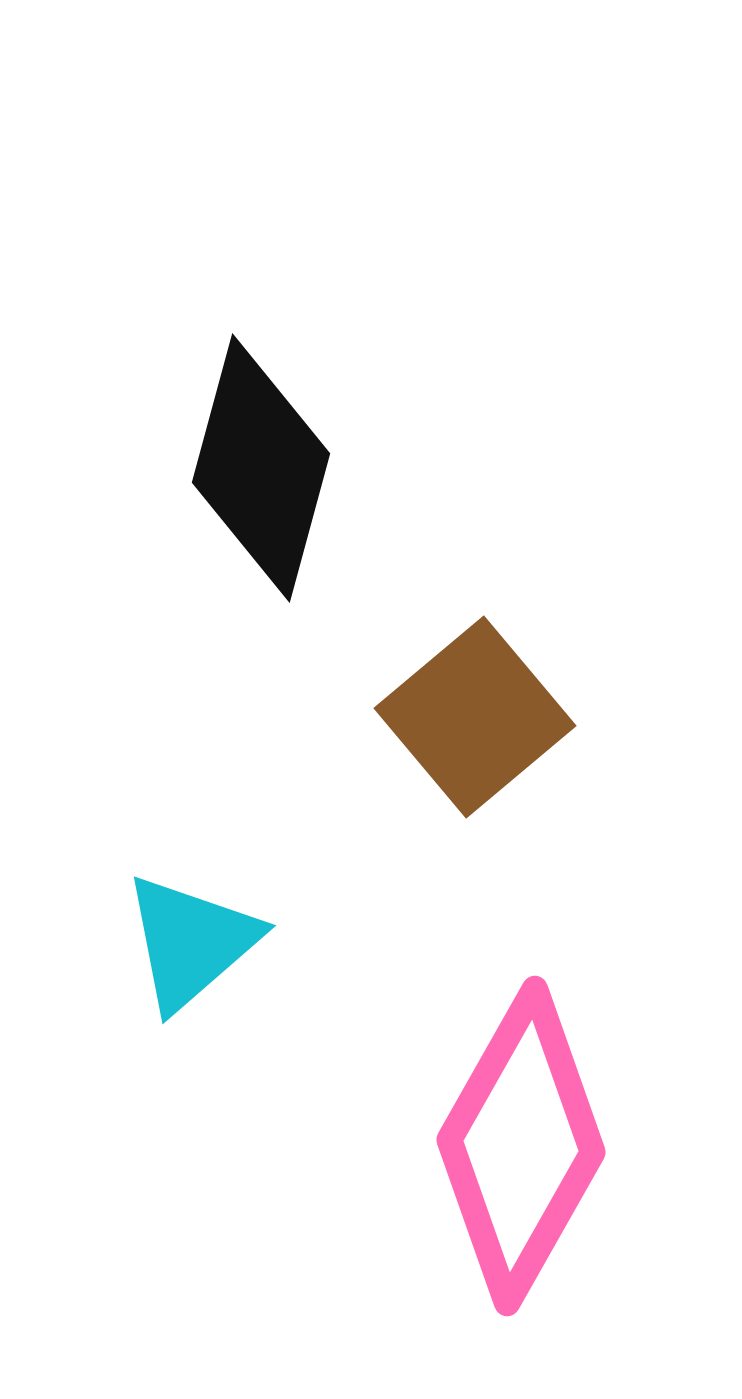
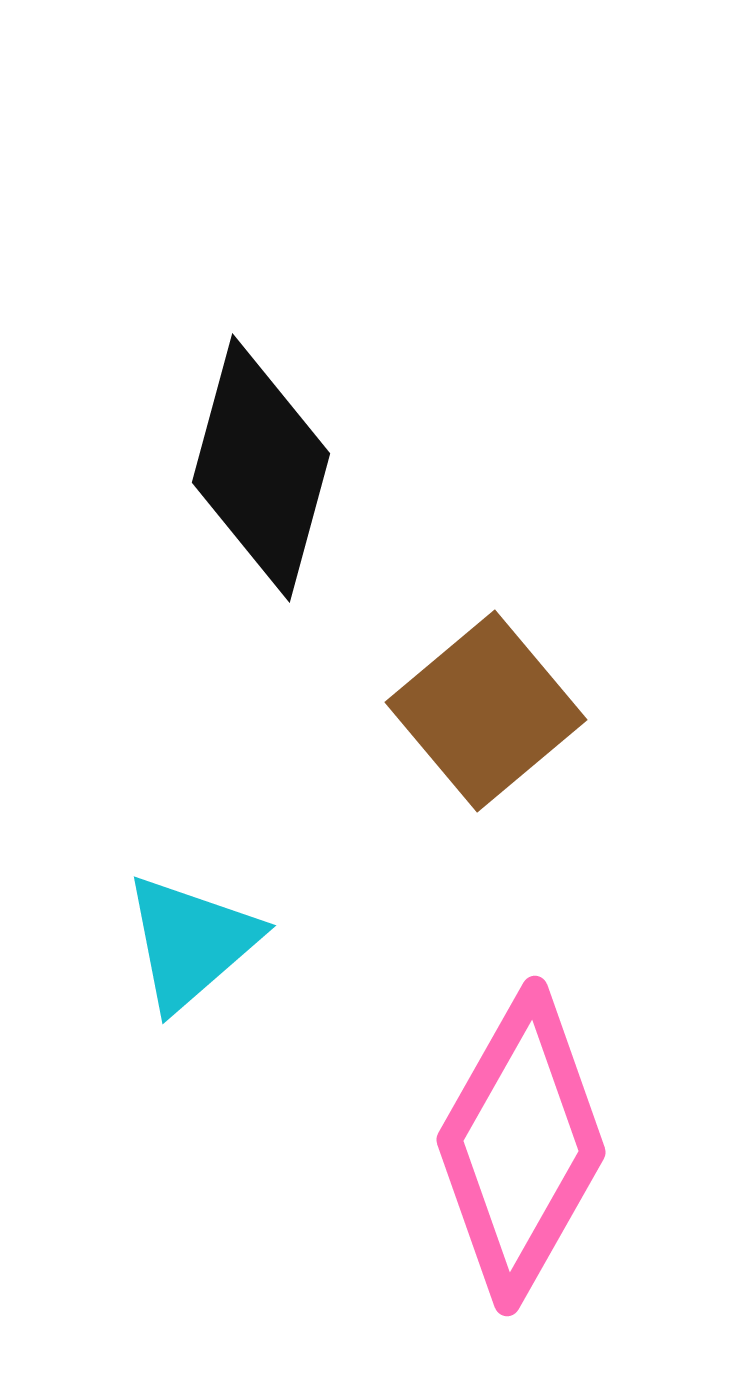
brown square: moved 11 px right, 6 px up
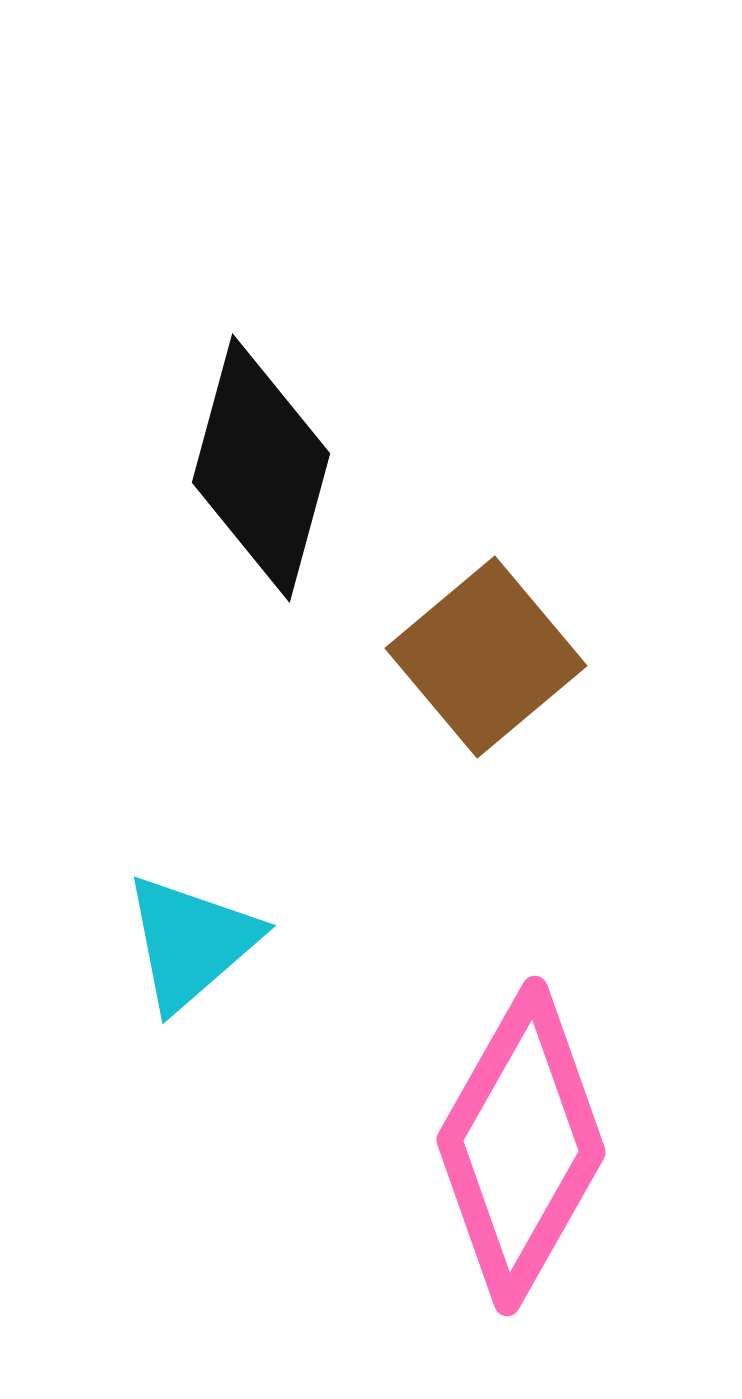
brown square: moved 54 px up
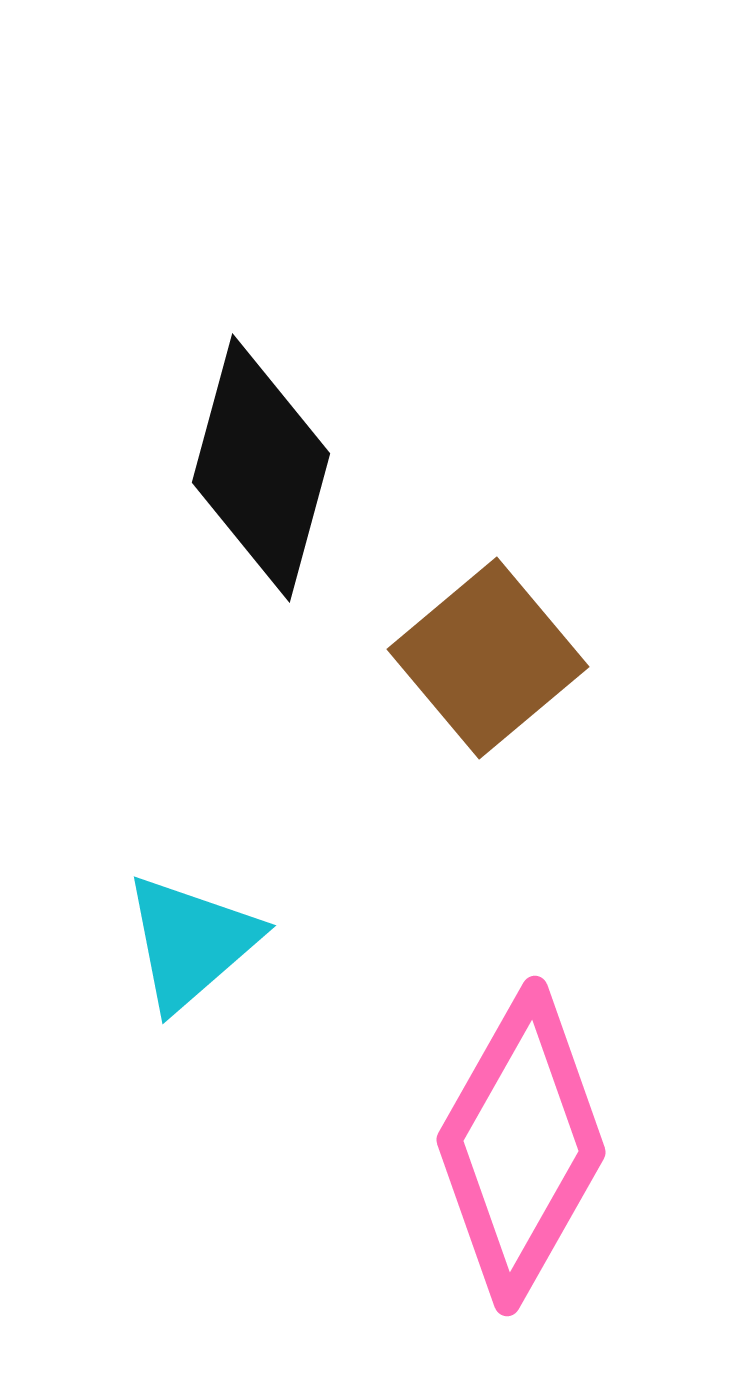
brown square: moved 2 px right, 1 px down
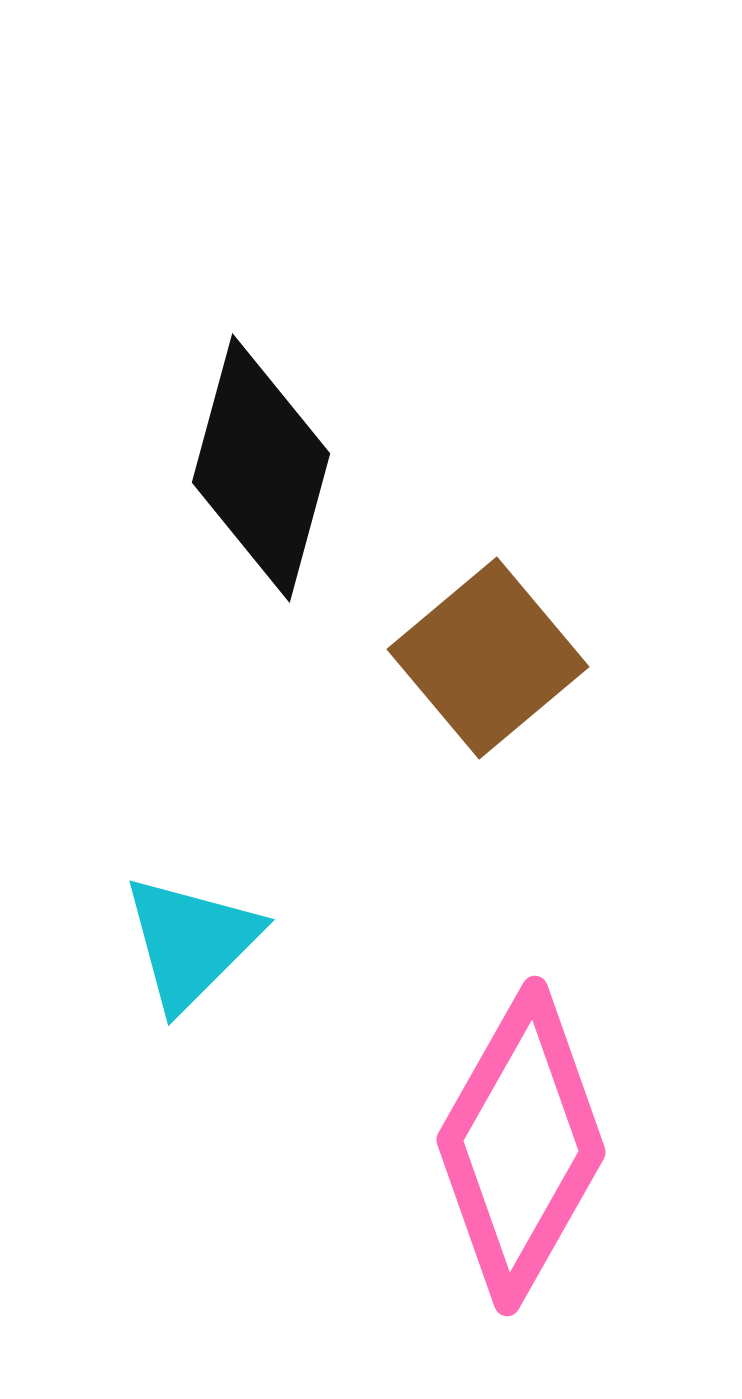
cyan triangle: rotated 4 degrees counterclockwise
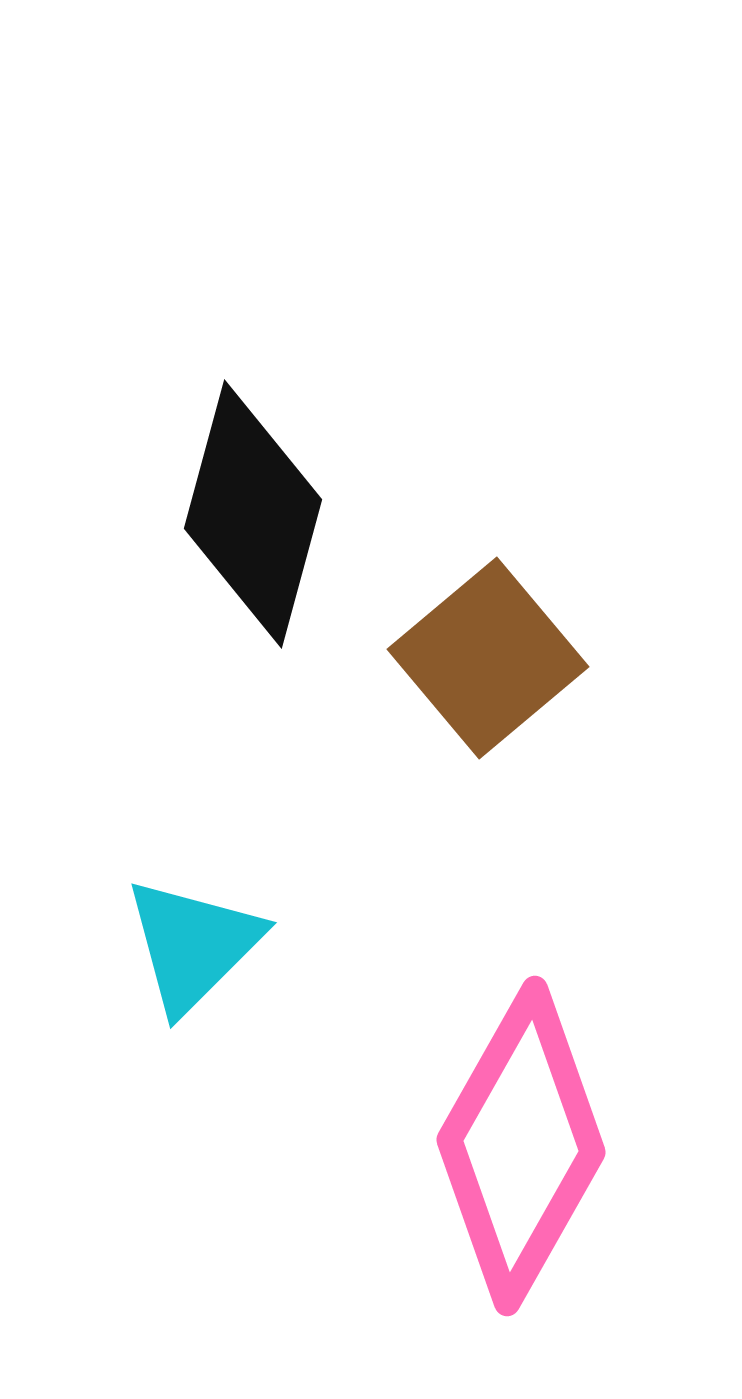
black diamond: moved 8 px left, 46 px down
cyan triangle: moved 2 px right, 3 px down
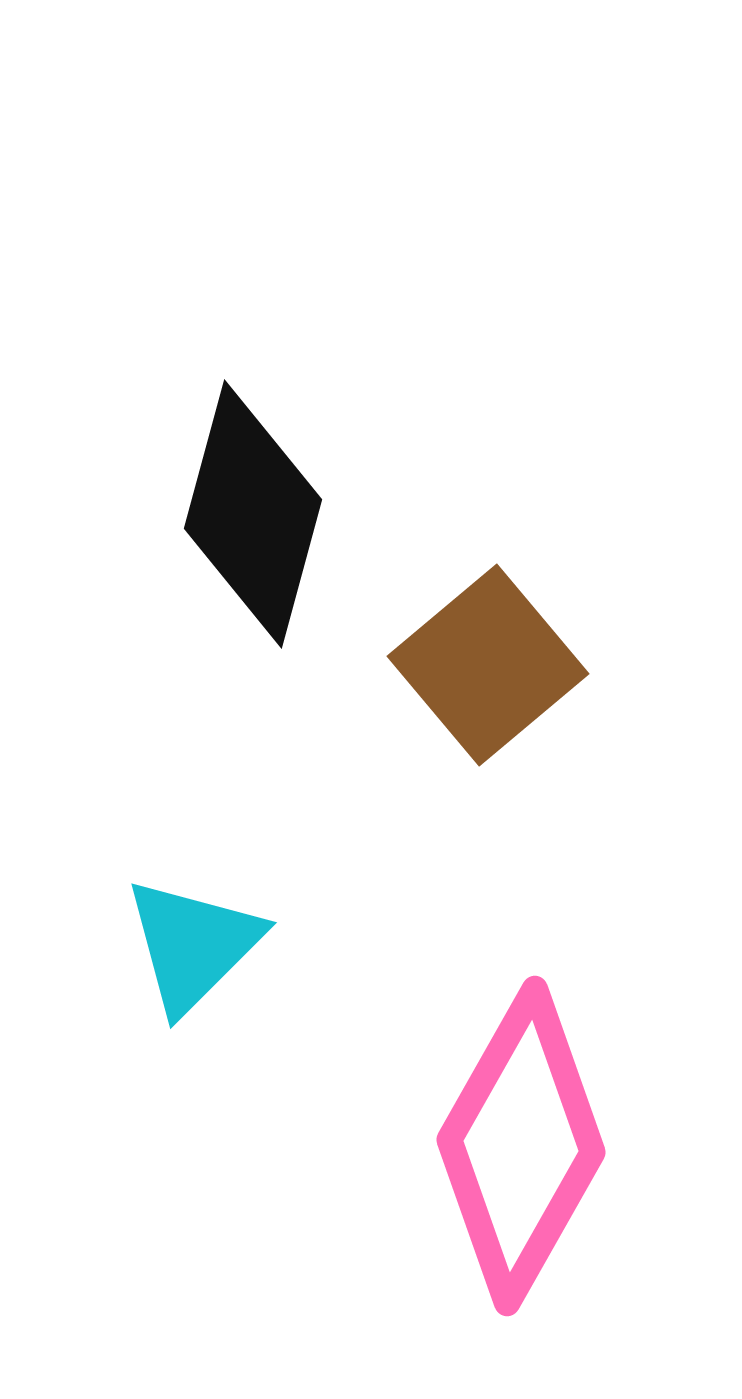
brown square: moved 7 px down
